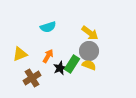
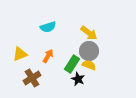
yellow arrow: moved 1 px left
black star: moved 18 px right, 11 px down; rotated 24 degrees counterclockwise
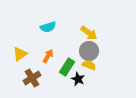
yellow triangle: rotated 14 degrees counterclockwise
green rectangle: moved 5 px left, 3 px down
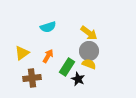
yellow triangle: moved 2 px right, 1 px up
yellow semicircle: moved 1 px up
brown cross: rotated 24 degrees clockwise
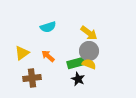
orange arrow: rotated 80 degrees counterclockwise
green rectangle: moved 9 px right, 4 px up; rotated 42 degrees clockwise
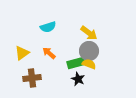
orange arrow: moved 1 px right, 3 px up
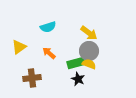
yellow triangle: moved 3 px left, 6 px up
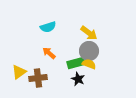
yellow triangle: moved 25 px down
brown cross: moved 6 px right
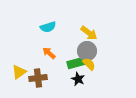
gray circle: moved 2 px left
yellow semicircle: rotated 24 degrees clockwise
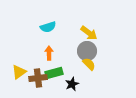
orange arrow: rotated 48 degrees clockwise
green rectangle: moved 22 px left, 10 px down
black star: moved 6 px left, 5 px down; rotated 24 degrees clockwise
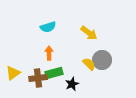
gray circle: moved 15 px right, 9 px down
yellow triangle: moved 6 px left, 1 px down
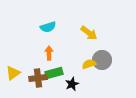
yellow semicircle: rotated 64 degrees counterclockwise
